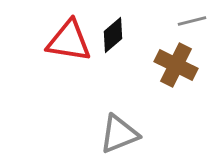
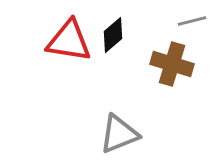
brown cross: moved 4 px left, 1 px up; rotated 9 degrees counterclockwise
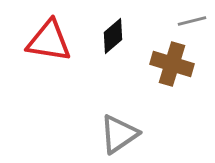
black diamond: moved 1 px down
red triangle: moved 20 px left
gray triangle: rotated 12 degrees counterclockwise
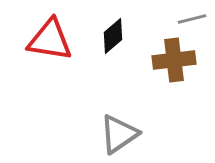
gray line: moved 2 px up
red triangle: moved 1 px right, 1 px up
brown cross: moved 2 px right, 4 px up; rotated 24 degrees counterclockwise
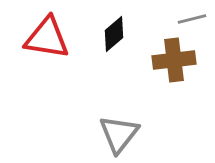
black diamond: moved 1 px right, 2 px up
red triangle: moved 3 px left, 2 px up
gray triangle: rotated 18 degrees counterclockwise
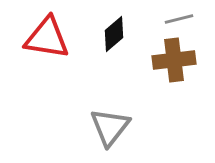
gray line: moved 13 px left
gray triangle: moved 9 px left, 7 px up
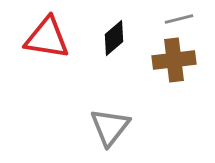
black diamond: moved 4 px down
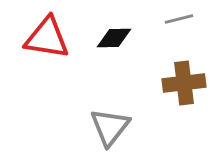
black diamond: rotated 39 degrees clockwise
brown cross: moved 10 px right, 23 px down
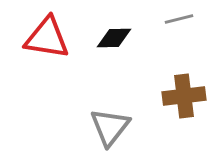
brown cross: moved 13 px down
